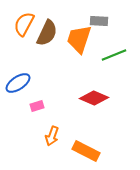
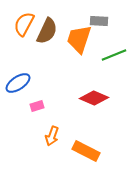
brown semicircle: moved 2 px up
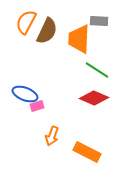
orange semicircle: moved 2 px right, 2 px up
orange trapezoid: rotated 16 degrees counterclockwise
green line: moved 17 px left, 15 px down; rotated 55 degrees clockwise
blue ellipse: moved 7 px right, 11 px down; rotated 55 degrees clockwise
orange rectangle: moved 1 px right, 1 px down
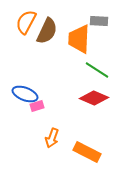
orange arrow: moved 2 px down
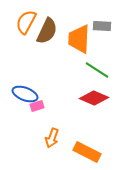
gray rectangle: moved 3 px right, 5 px down
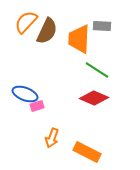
orange semicircle: rotated 15 degrees clockwise
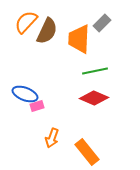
gray rectangle: moved 3 px up; rotated 48 degrees counterclockwise
green line: moved 2 px left, 1 px down; rotated 45 degrees counterclockwise
orange rectangle: rotated 24 degrees clockwise
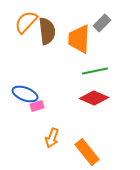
brown semicircle: rotated 32 degrees counterclockwise
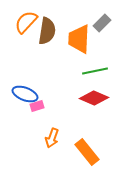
brown semicircle: rotated 16 degrees clockwise
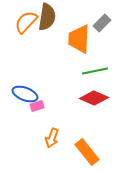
brown semicircle: moved 14 px up
